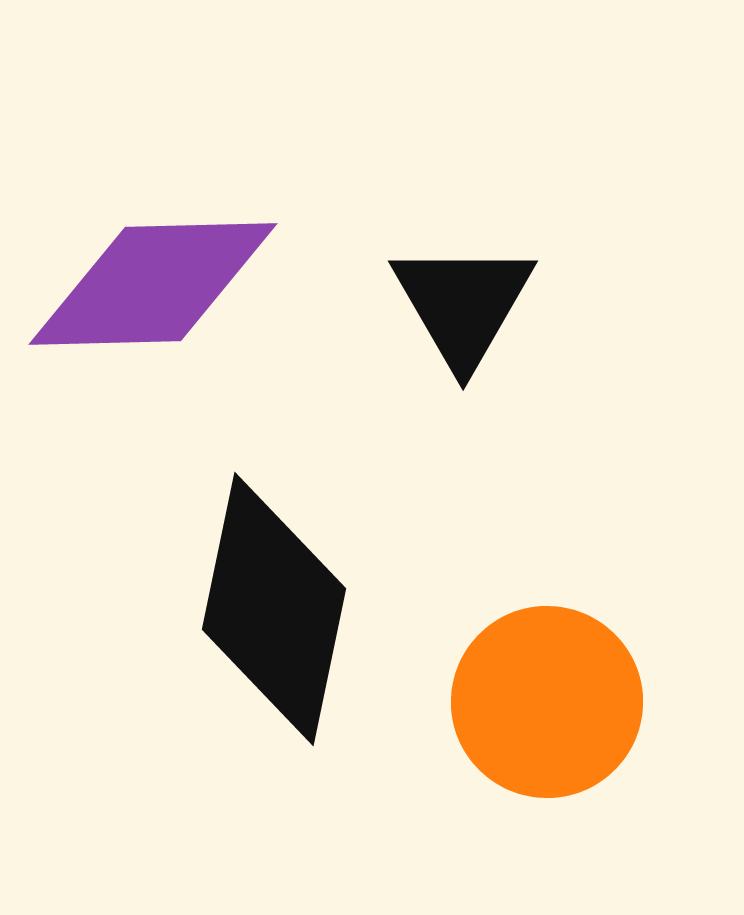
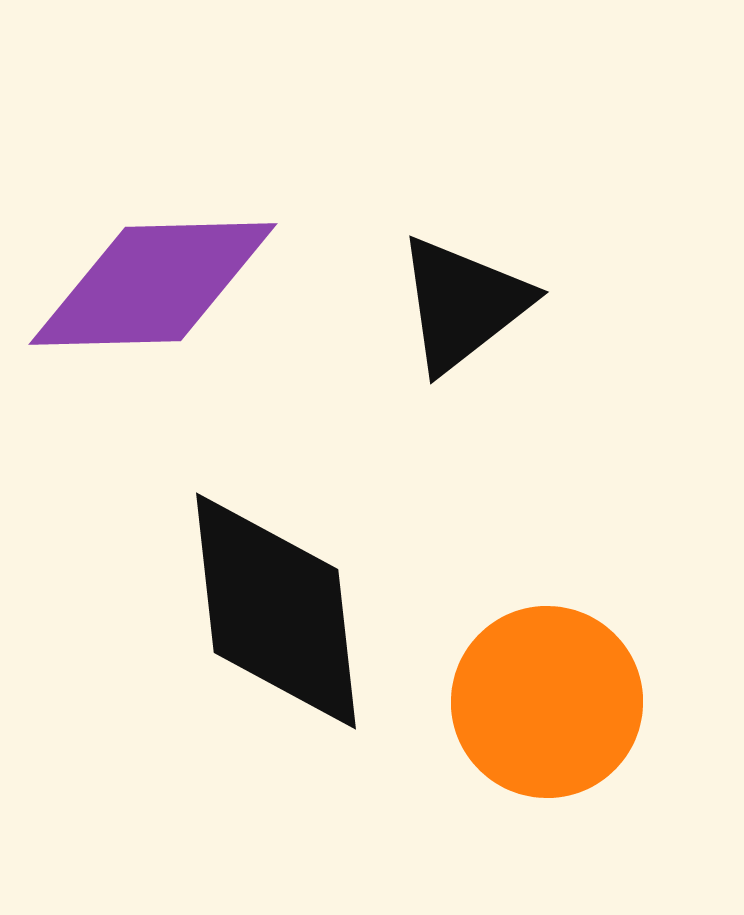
black triangle: rotated 22 degrees clockwise
black diamond: moved 2 px right, 2 px down; rotated 18 degrees counterclockwise
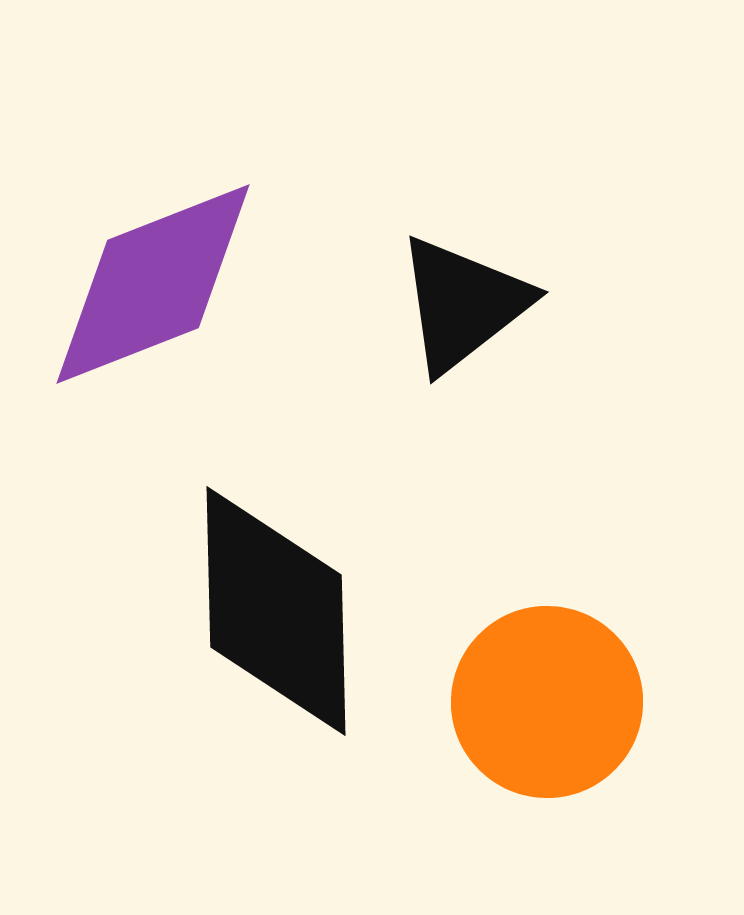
purple diamond: rotated 20 degrees counterclockwise
black diamond: rotated 5 degrees clockwise
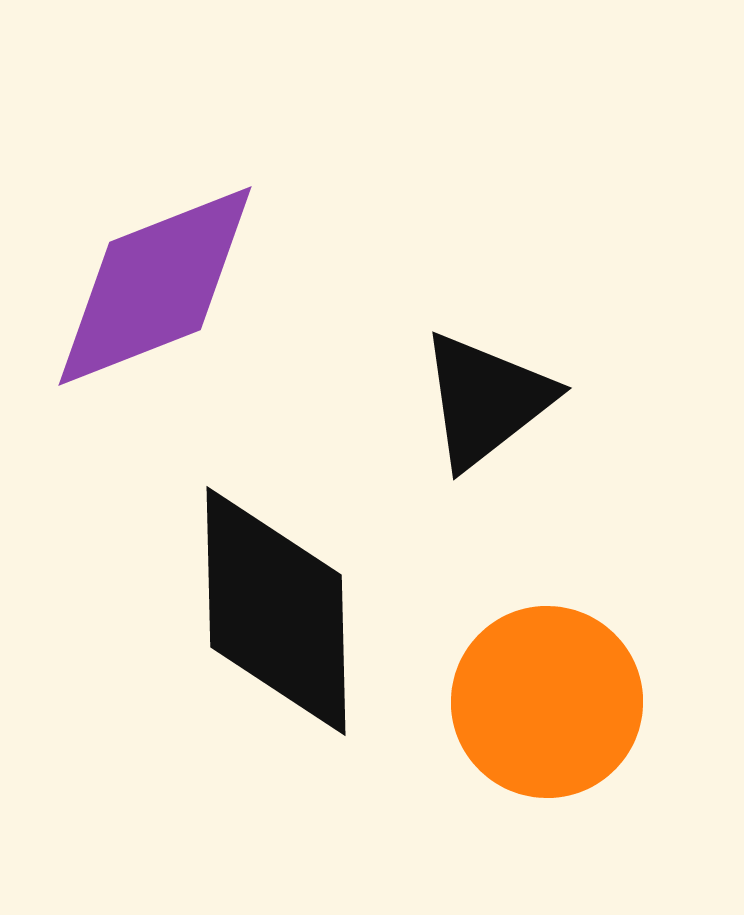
purple diamond: moved 2 px right, 2 px down
black triangle: moved 23 px right, 96 px down
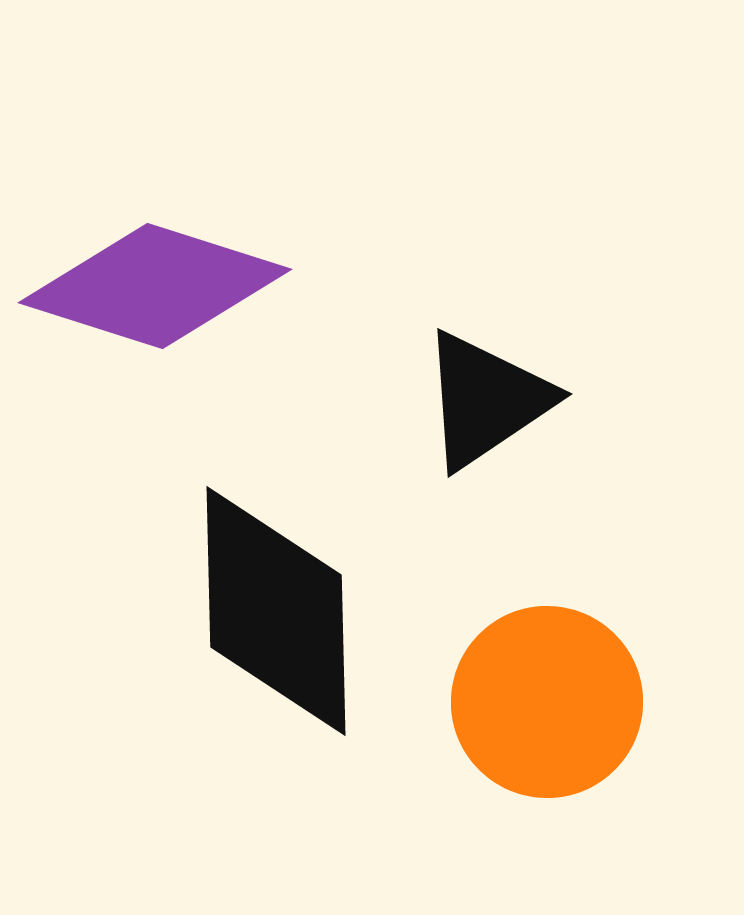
purple diamond: rotated 39 degrees clockwise
black triangle: rotated 4 degrees clockwise
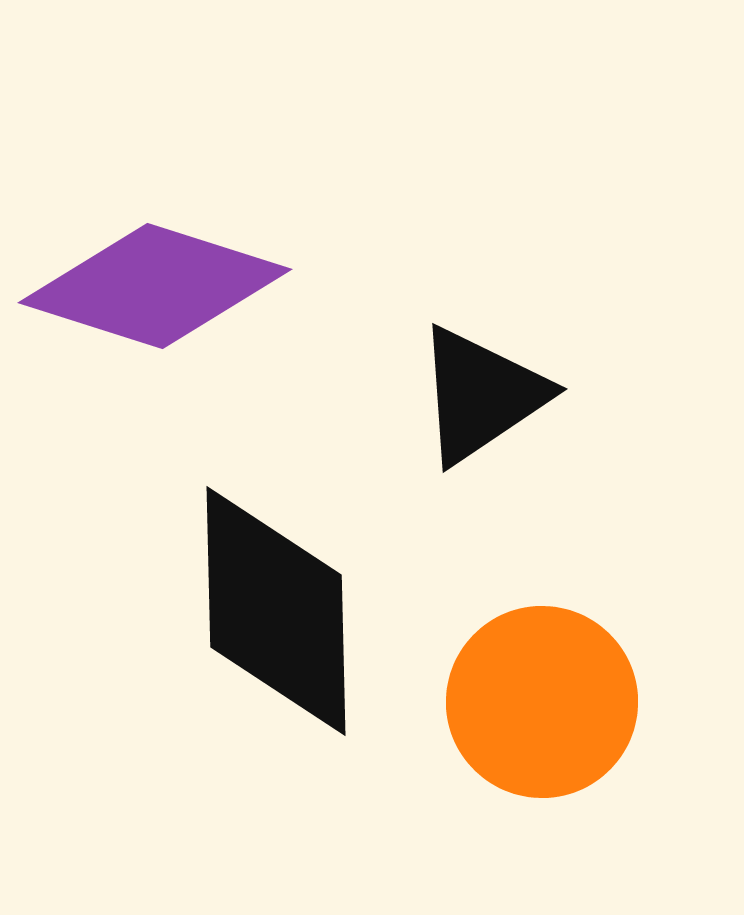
black triangle: moved 5 px left, 5 px up
orange circle: moved 5 px left
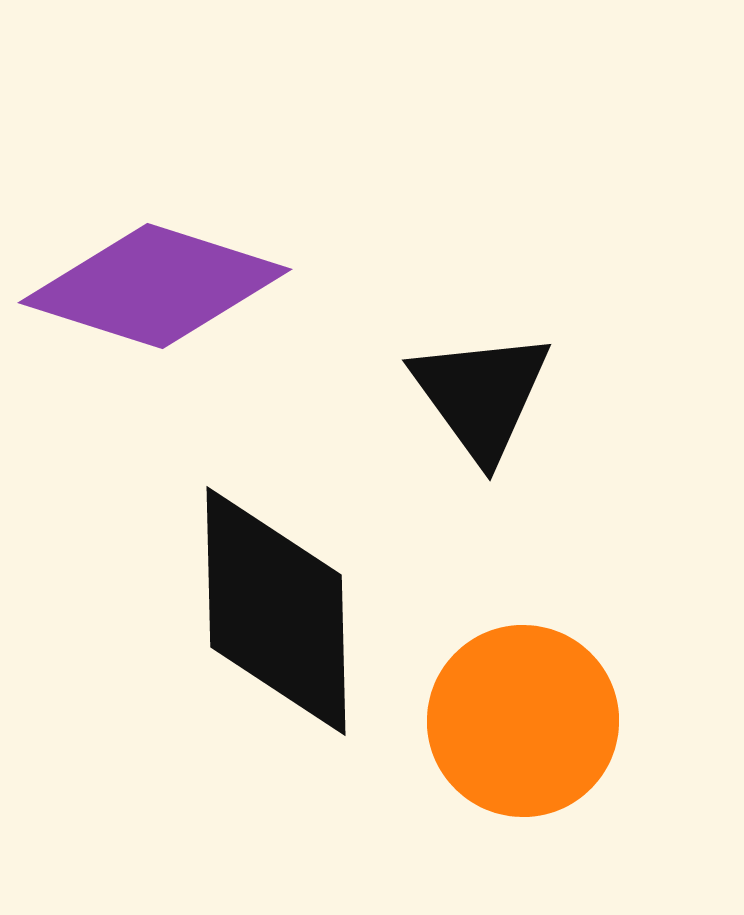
black triangle: rotated 32 degrees counterclockwise
orange circle: moved 19 px left, 19 px down
